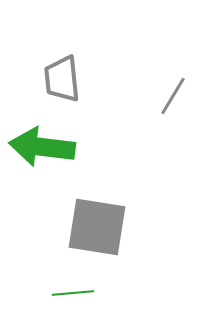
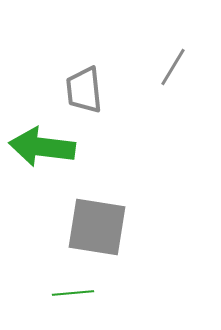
gray trapezoid: moved 22 px right, 11 px down
gray line: moved 29 px up
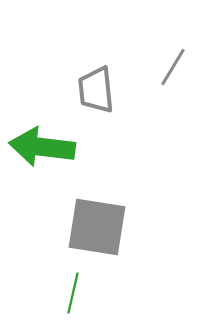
gray trapezoid: moved 12 px right
green line: rotated 72 degrees counterclockwise
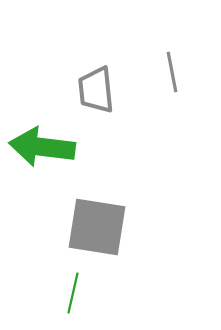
gray line: moved 1 px left, 5 px down; rotated 42 degrees counterclockwise
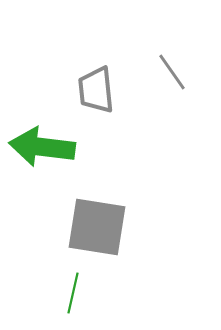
gray line: rotated 24 degrees counterclockwise
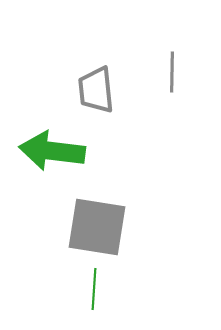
gray line: rotated 36 degrees clockwise
green arrow: moved 10 px right, 4 px down
green line: moved 21 px right, 4 px up; rotated 9 degrees counterclockwise
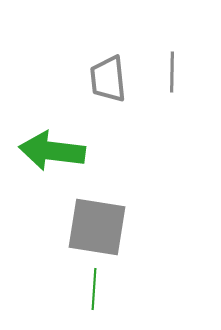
gray trapezoid: moved 12 px right, 11 px up
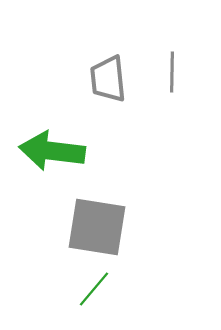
green line: rotated 36 degrees clockwise
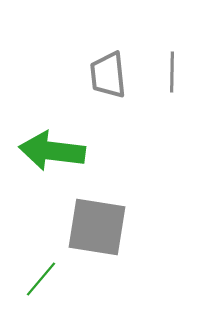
gray trapezoid: moved 4 px up
green line: moved 53 px left, 10 px up
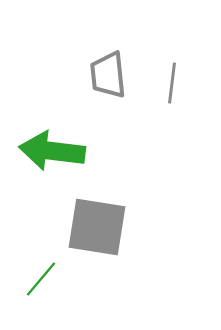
gray line: moved 11 px down; rotated 6 degrees clockwise
